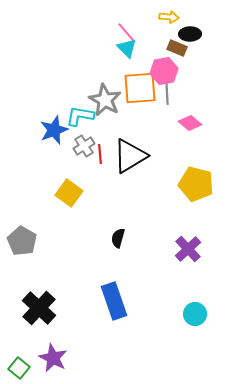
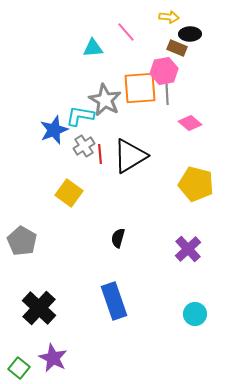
cyan triangle: moved 34 px left; rotated 50 degrees counterclockwise
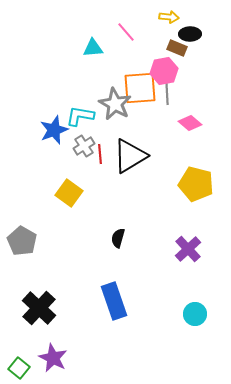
gray star: moved 10 px right, 4 px down
